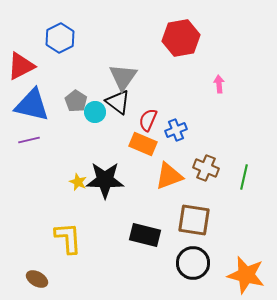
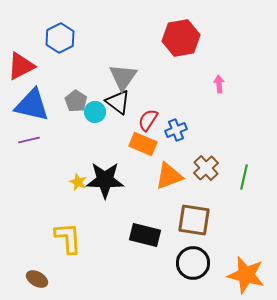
red semicircle: rotated 10 degrees clockwise
brown cross: rotated 25 degrees clockwise
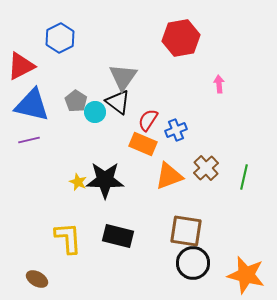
brown square: moved 8 px left, 11 px down
black rectangle: moved 27 px left, 1 px down
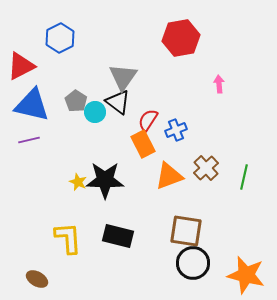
orange rectangle: rotated 40 degrees clockwise
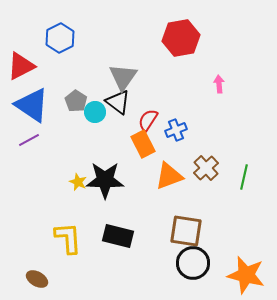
blue triangle: rotated 21 degrees clockwise
purple line: rotated 15 degrees counterclockwise
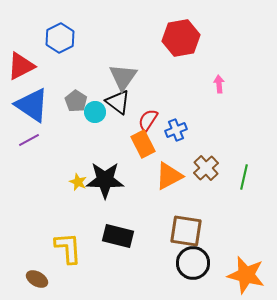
orange triangle: rotated 8 degrees counterclockwise
yellow L-shape: moved 10 px down
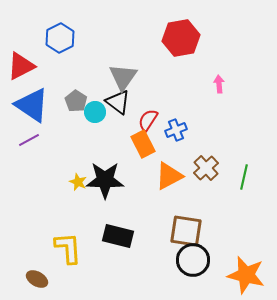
black circle: moved 3 px up
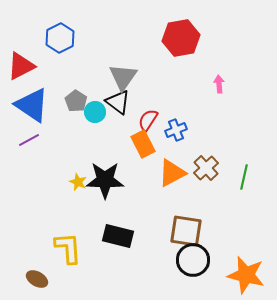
orange triangle: moved 3 px right, 3 px up
